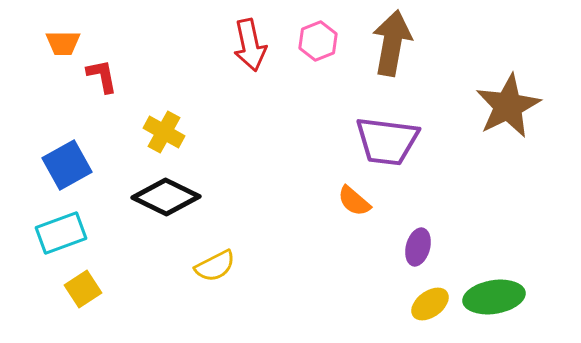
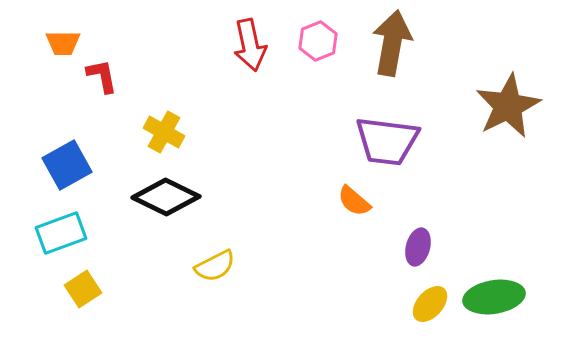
yellow ellipse: rotated 12 degrees counterclockwise
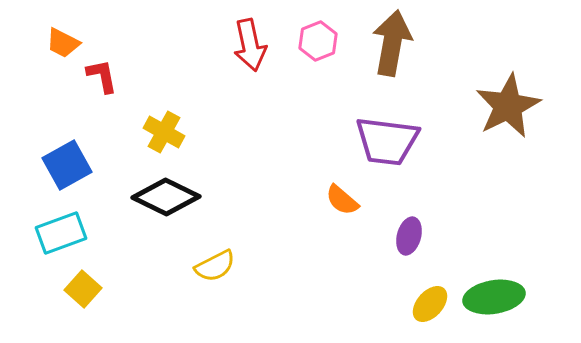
orange trapezoid: rotated 27 degrees clockwise
orange semicircle: moved 12 px left, 1 px up
purple ellipse: moved 9 px left, 11 px up
yellow square: rotated 15 degrees counterclockwise
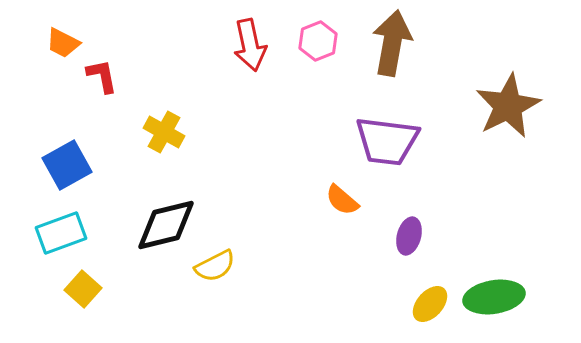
black diamond: moved 28 px down; rotated 40 degrees counterclockwise
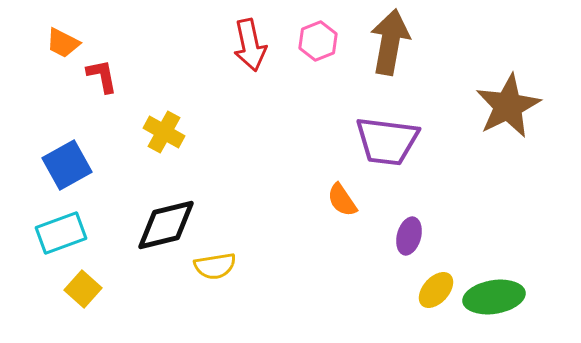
brown arrow: moved 2 px left, 1 px up
orange semicircle: rotated 15 degrees clockwise
yellow semicircle: rotated 18 degrees clockwise
yellow ellipse: moved 6 px right, 14 px up
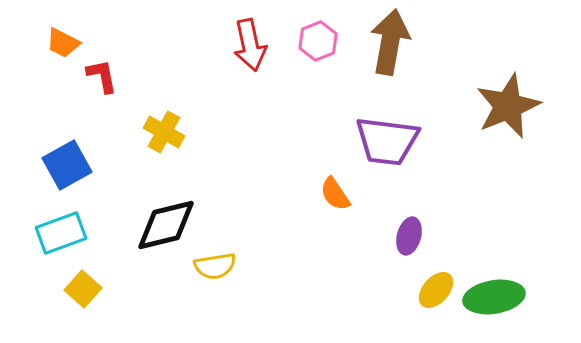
brown star: rotated 4 degrees clockwise
orange semicircle: moved 7 px left, 6 px up
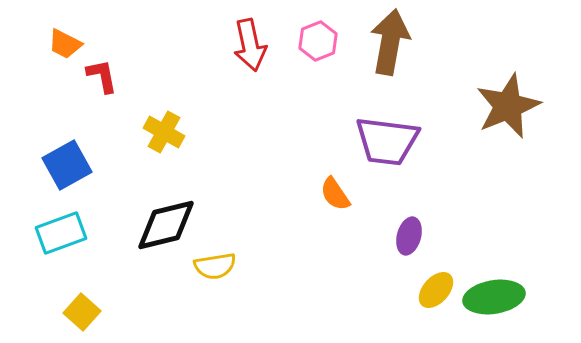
orange trapezoid: moved 2 px right, 1 px down
yellow square: moved 1 px left, 23 px down
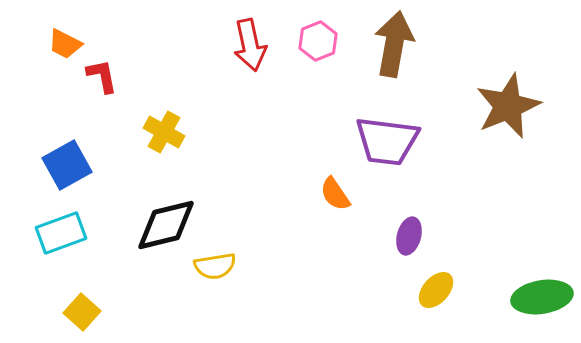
brown arrow: moved 4 px right, 2 px down
green ellipse: moved 48 px right
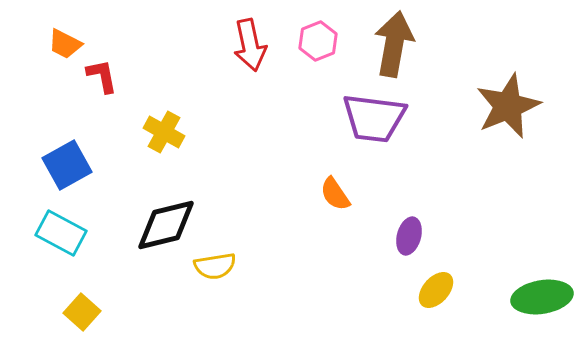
purple trapezoid: moved 13 px left, 23 px up
cyan rectangle: rotated 48 degrees clockwise
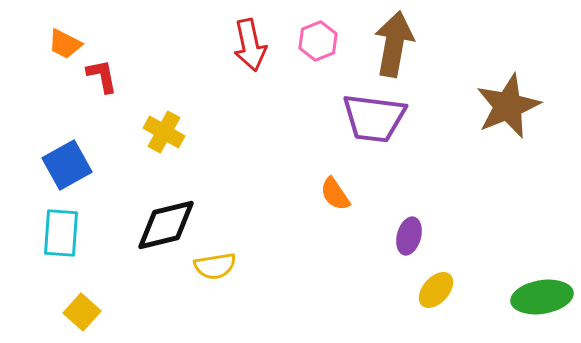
cyan rectangle: rotated 66 degrees clockwise
